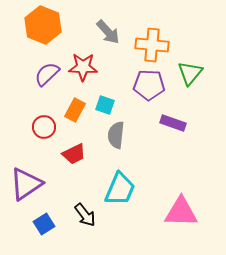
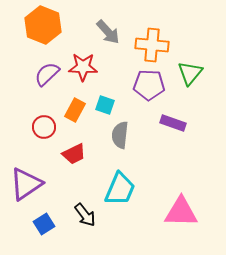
gray semicircle: moved 4 px right
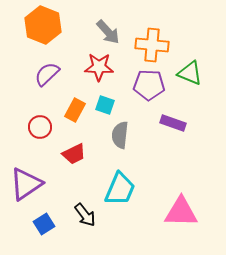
red star: moved 16 px right
green triangle: rotated 48 degrees counterclockwise
red circle: moved 4 px left
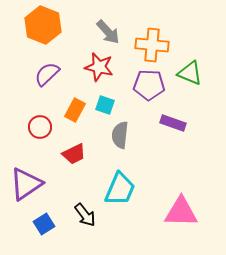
red star: rotated 12 degrees clockwise
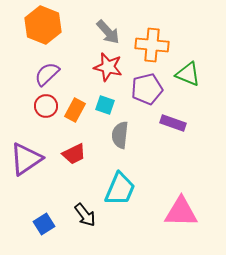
red star: moved 9 px right
green triangle: moved 2 px left, 1 px down
purple pentagon: moved 2 px left, 4 px down; rotated 16 degrees counterclockwise
red circle: moved 6 px right, 21 px up
purple triangle: moved 25 px up
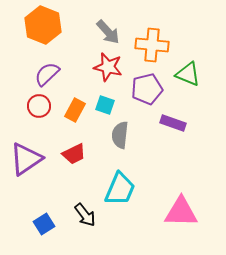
red circle: moved 7 px left
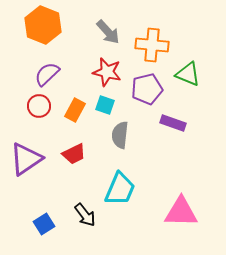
red star: moved 1 px left, 5 px down
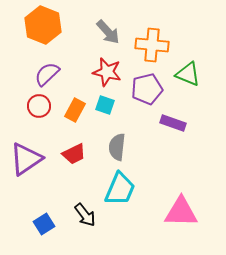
gray semicircle: moved 3 px left, 12 px down
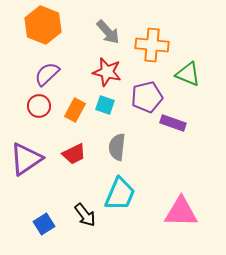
purple pentagon: moved 8 px down
cyan trapezoid: moved 5 px down
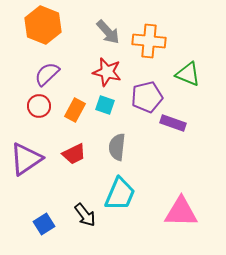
orange cross: moved 3 px left, 4 px up
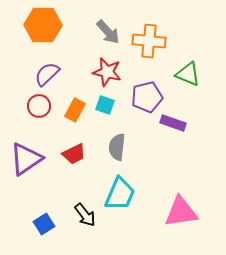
orange hexagon: rotated 21 degrees counterclockwise
pink triangle: rotated 9 degrees counterclockwise
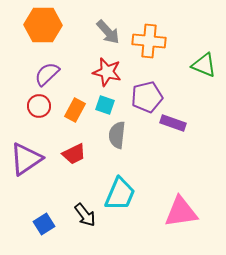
green triangle: moved 16 px right, 9 px up
gray semicircle: moved 12 px up
